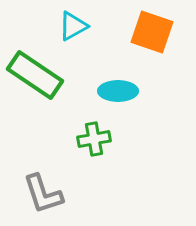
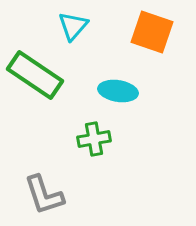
cyan triangle: rotated 20 degrees counterclockwise
cyan ellipse: rotated 9 degrees clockwise
gray L-shape: moved 1 px right, 1 px down
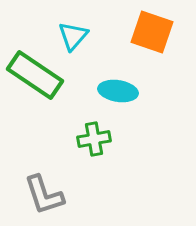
cyan triangle: moved 10 px down
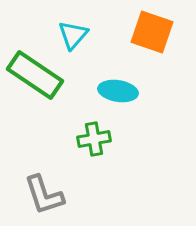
cyan triangle: moved 1 px up
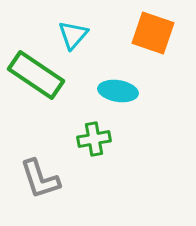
orange square: moved 1 px right, 1 px down
green rectangle: moved 1 px right
gray L-shape: moved 4 px left, 16 px up
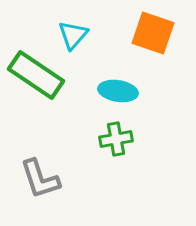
green cross: moved 22 px right
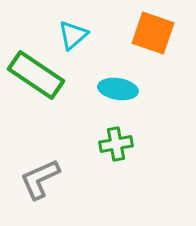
cyan triangle: rotated 8 degrees clockwise
cyan ellipse: moved 2 px up
green cross: moved 5 px down
gray L-shape: rotated 84 degrees clockwise
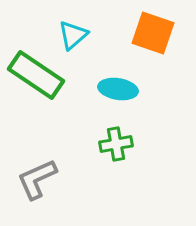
gray L-shape: moved 3 px left
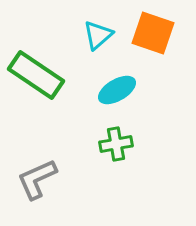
cyan triangle: moved 25 px right
cyan ellipse: moved 1 px left, 1 px down; rotated 39 degrees counterclockwise
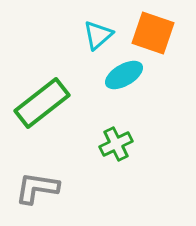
green rectangle: moved 6 px right, 28 px down; rotated 72 degrees counterclockwise
cyan ellipse: moved 7 px right, 15 px up
green cross: rotated 16 degrees counterclockwise
gray L-shape: moved 9 px down; rotated 33 degrees clockwise
